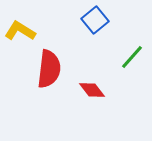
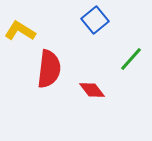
green line: moved 1 px left, 2 px down
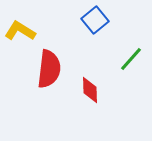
red diamond: moved 2 px left; rotated 36 degrees clockwise
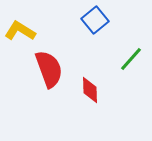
red semicircle: rotated 27 degrees counterclockwise
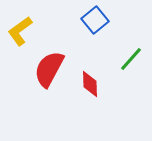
yellow L-shape: rotated 68 degrees counterclockwise
red semicircle: rotated 132 degrees counterclockwise
red diamond: moved 6 px up
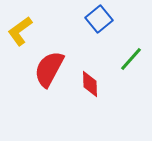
blue square: moved 4 px right, 1 px up
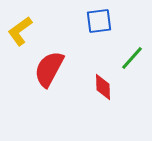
blue square: moved 2 px down; rotated 32 degrees clockwise
green line: moved 1 px right, 1 px up
red diamond: moved 13 px right, 3 px down
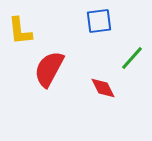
yellow L-shape: rotated 60 degrees counterclockwise
red diamond: moved 1 px down; rotated 24 degrees counterclockwise
